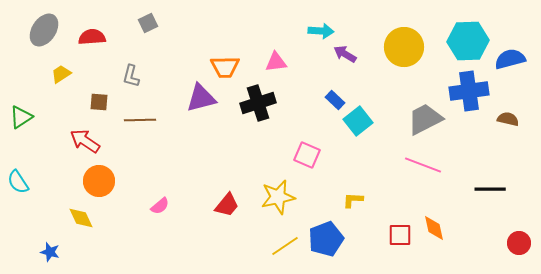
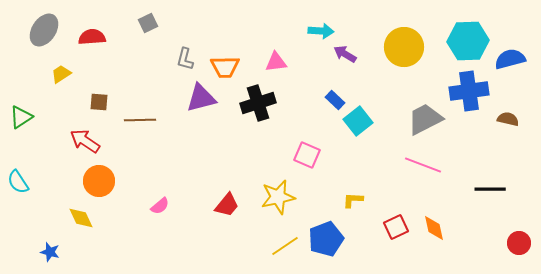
gray L-shape: moved 54 px right, 17 px up
red square: moved 4 px left, 8 px up; rotated 25 degrees counterclockwise
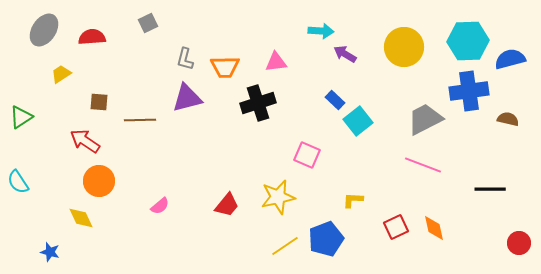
purple triangle: moved 14 px left
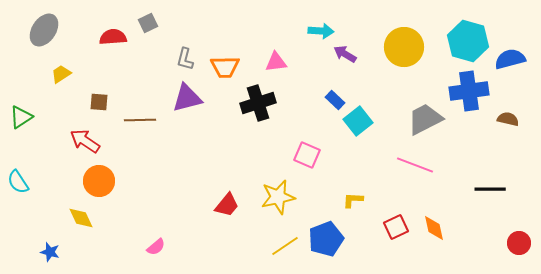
red semicircle: moved 21 px right
cyan hexagon: rotated 18 degrees clockwise
pink line: moved 8 px left
pink semicircle: moved 4 px left, 41 px down
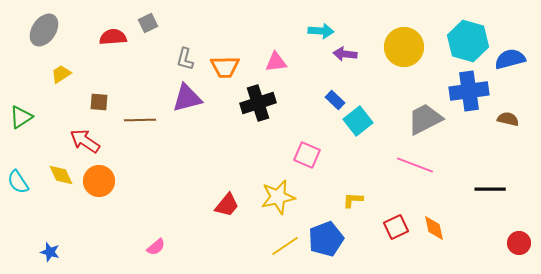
purple arrow: rotated 25 degrees counterclockwise
yellow diamond: moved 20 px left, 43 px up
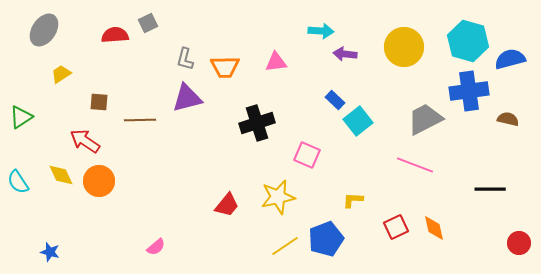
red semicircle: moved 2 px right, 2 px up
black cross: moved 1 px left, 20 px down
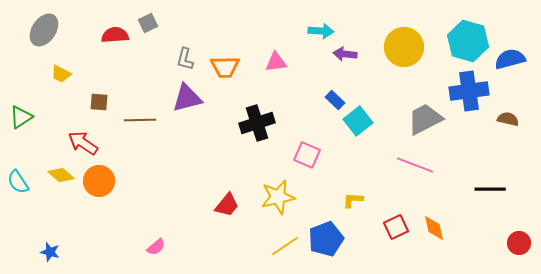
yellow trapezoid: rotated 120 degrees counterclockwise
red arrow: moved 2 px left, 2 px down
yellow diamond: rotated 24 degrees counterclockwise
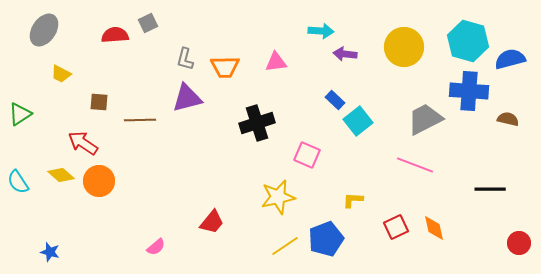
blue cross: rotated 12 degrees clockwise
green triangle: moved 1 px left, 3 px up
red trapezoid: moved 15 px left, 17 px down
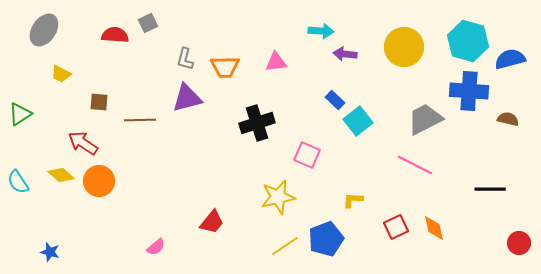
red semicircle: rotated 8 degrees clockwise
pink line: rotated 6 degrees clockwise
